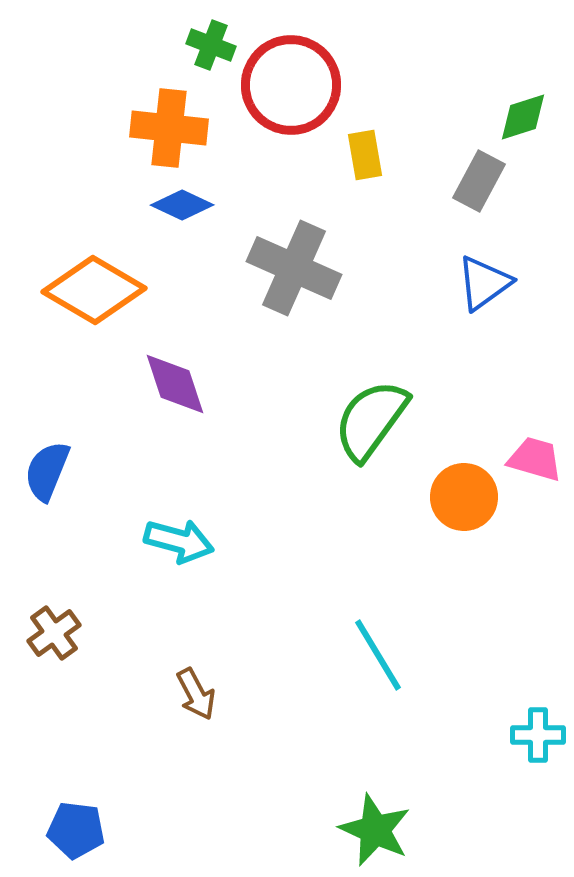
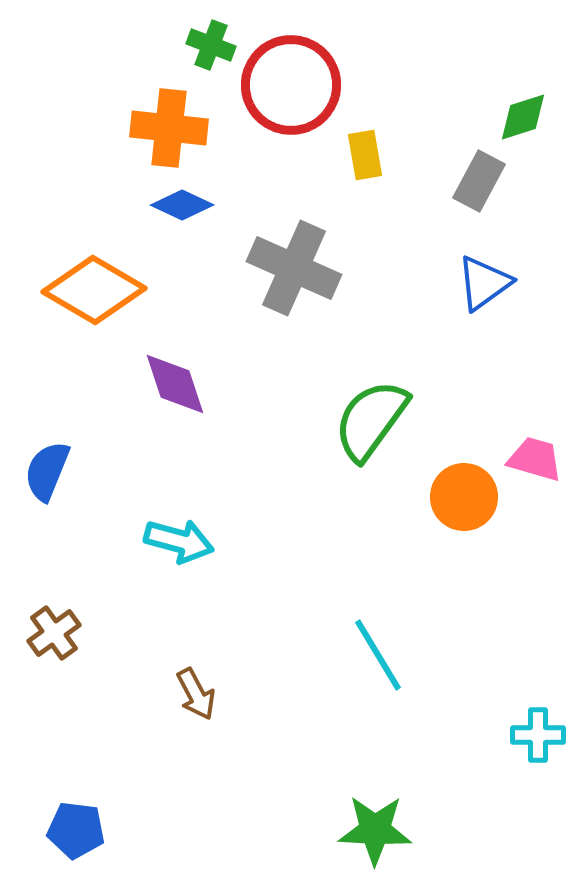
green star: rotated 22 degrees counterclockwise
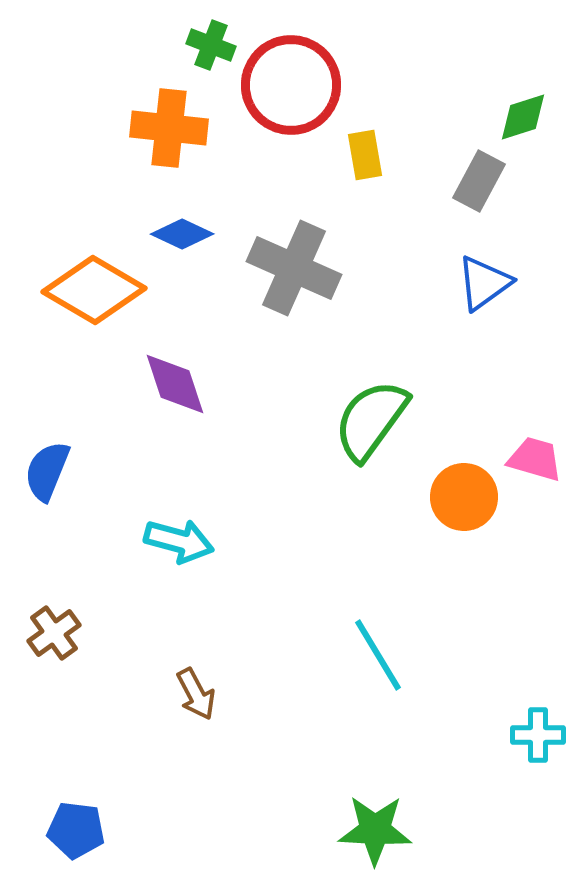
blue diamond: moved 29 px down
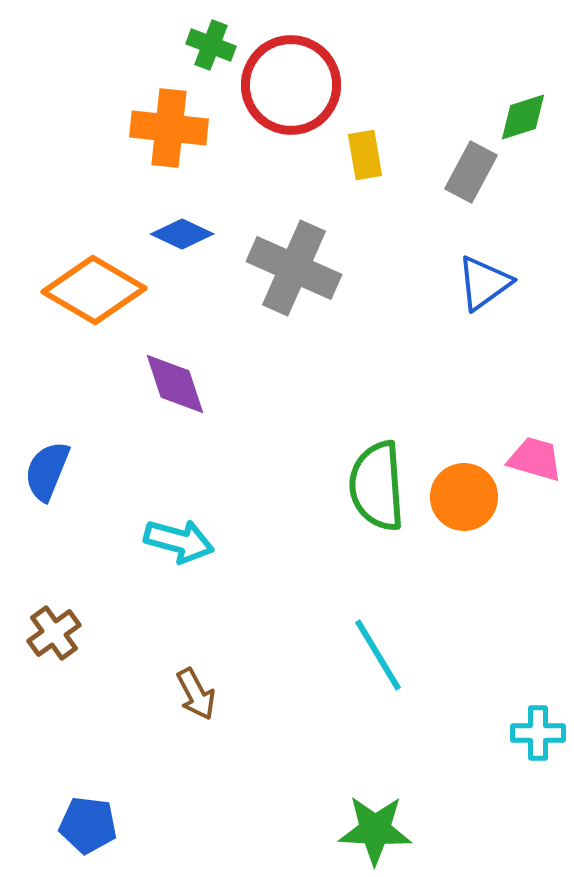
gray rectangle: moved 8 px left, 9 px up
green semicircle: moved 6 px right, 66 px down; rotated 40 degrees counterclockwise
cyan cross: moved 2 px up
blue pentagon: moved 12 px right, 5 px up
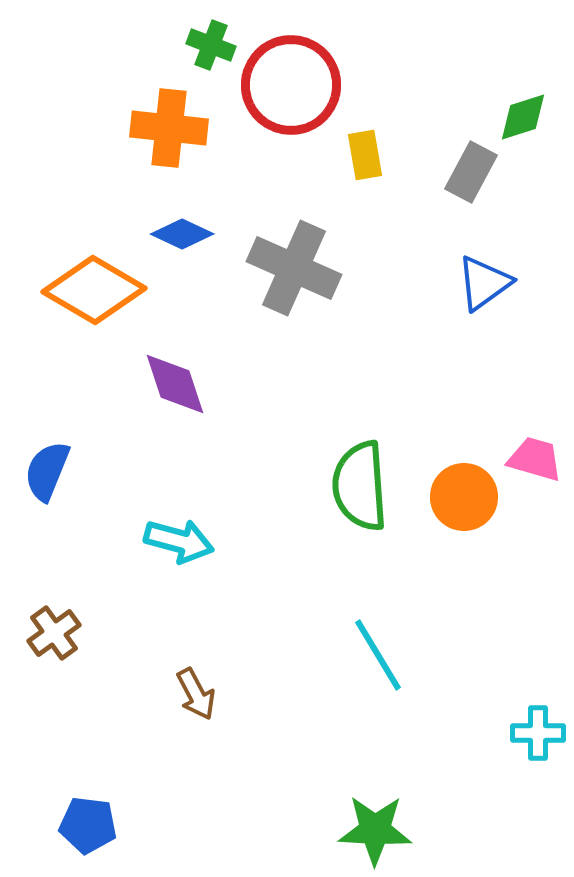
green semicircle: moved 17 px left
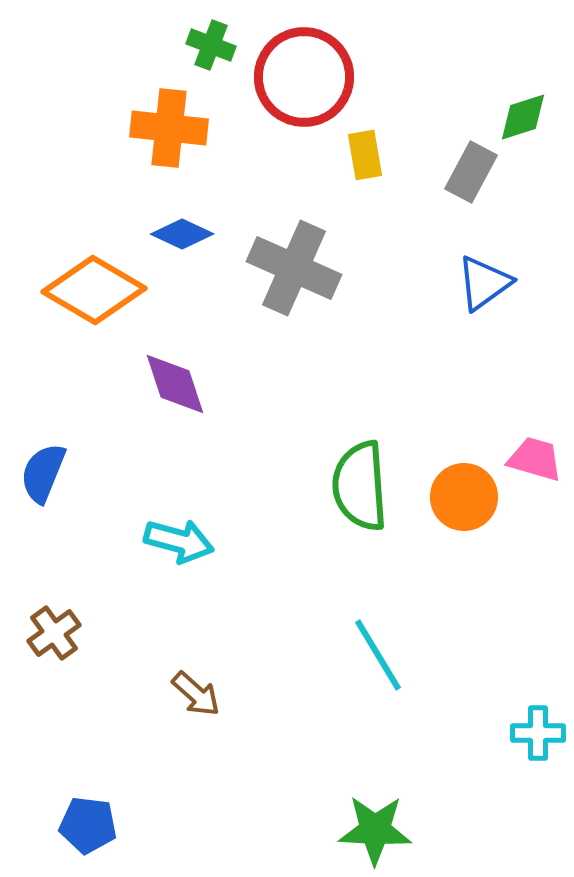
red circle: moved 13 px right, 8 px up
blue semicircle: moved 4 px left, 2 px down
brown arrow: rotated 20 degrees counterclockwise
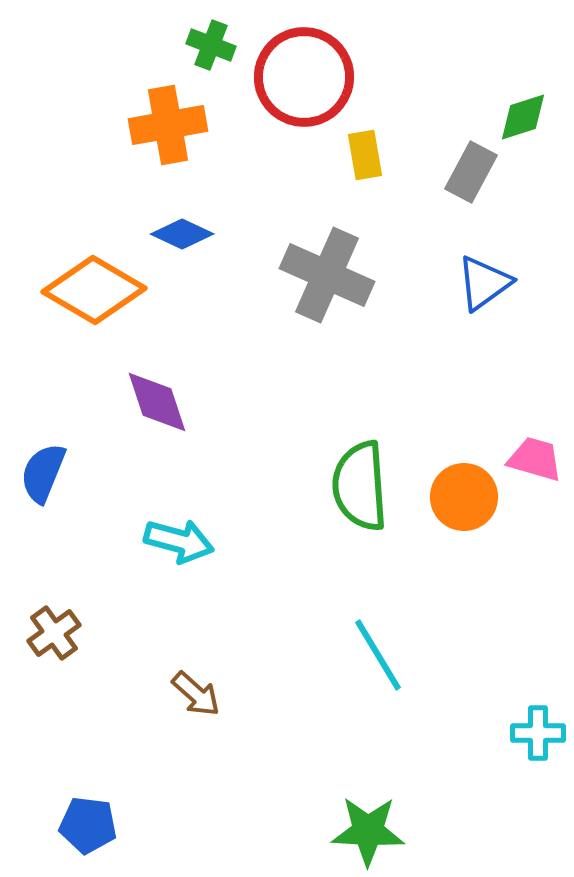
orange cross: moved 1 px left, 3 px up; rotated 16 degrees counterclockwise
gray cross: moved 33 px right, 7 px down
purple diamond: moved 18 px left, 18 px down
green star: moved 7 px left, 1 px down
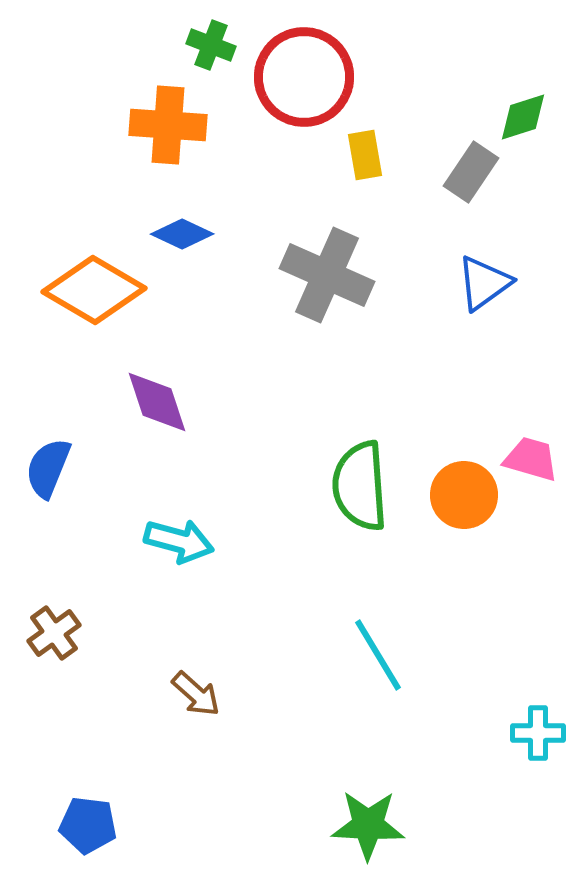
orange cross: rotated 14 degrees clockwise
gray rectangle: rotated 6 degrees clockwise
pink trapezoid: moved 4 px left
blue semicircle: moved 5 px right, 5 px up
orange circle: moved 2 px up
green star: moved 6 px up
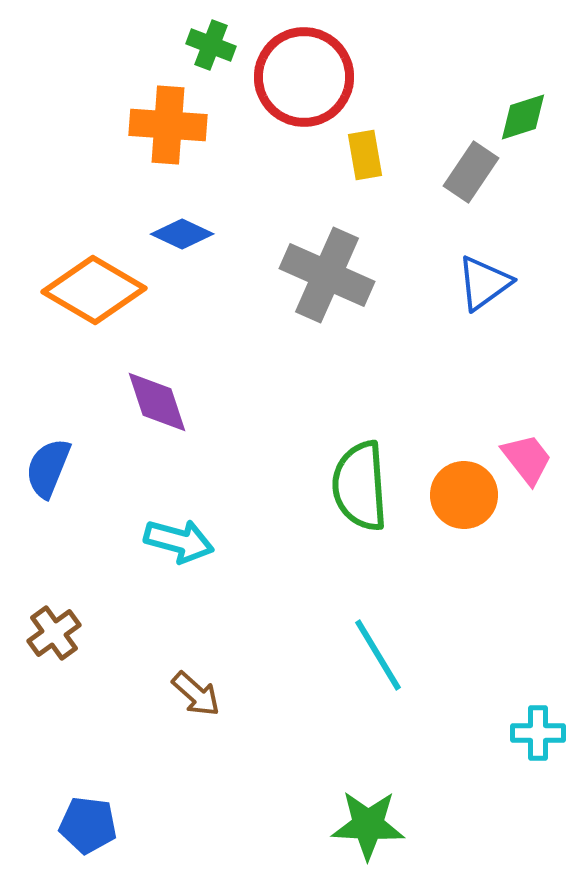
pink trapezoid: moved 4 px left; rotated 36 degrees clockwise
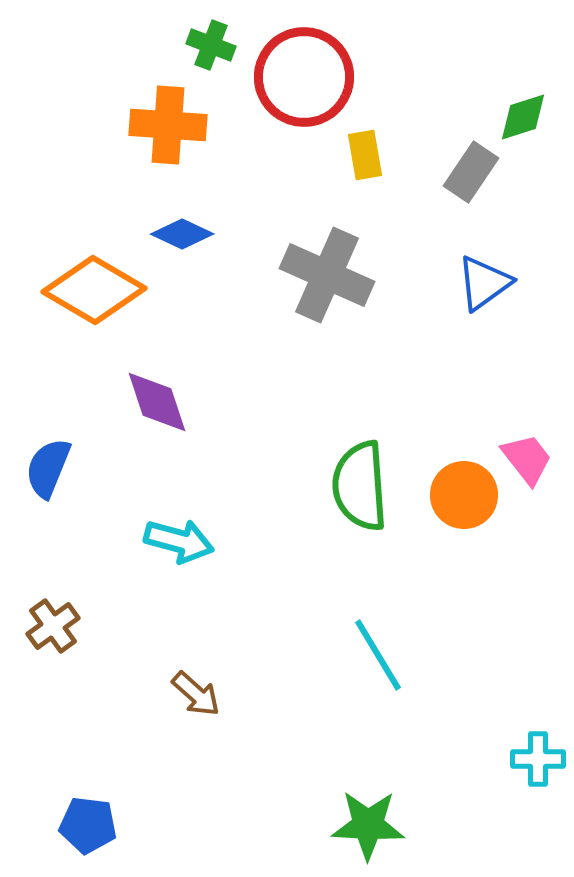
brown cross: moved 1 px left, 7 px up
cyan cross: moved 26 px down
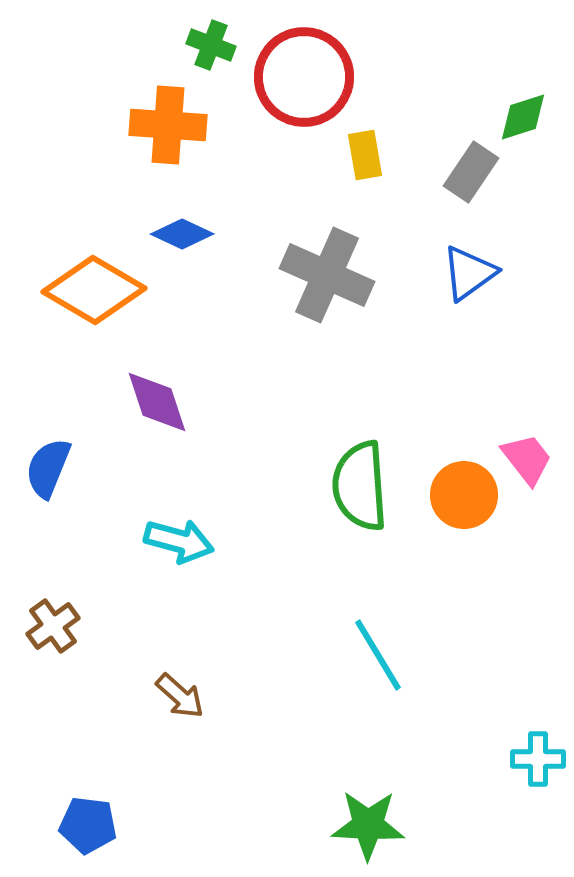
blue triangle: moved 15 px left, 10 px up
brown arrow: moved 16 px left, 2 px down
